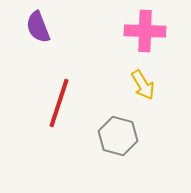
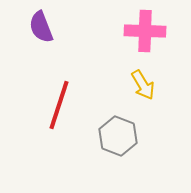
purple semicircle: moved 3 px right
red line: moved 2 px down
gray hexagon: rotated 6 degrees clockwise
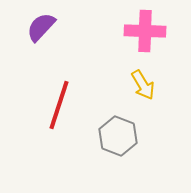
purple semicircle: rotated 64 degrees clockwise
